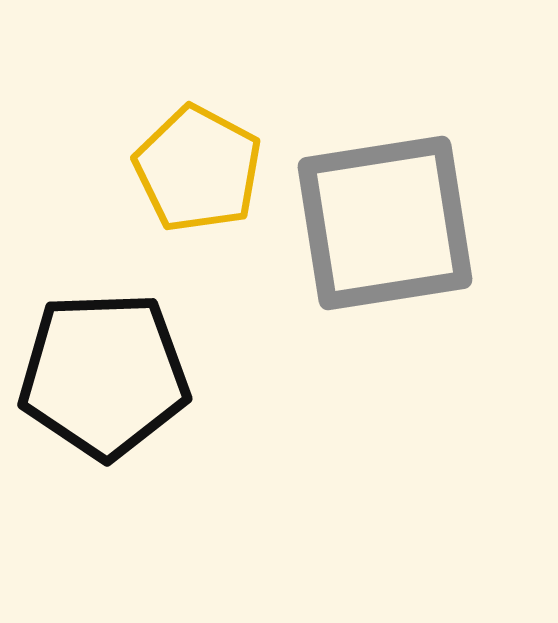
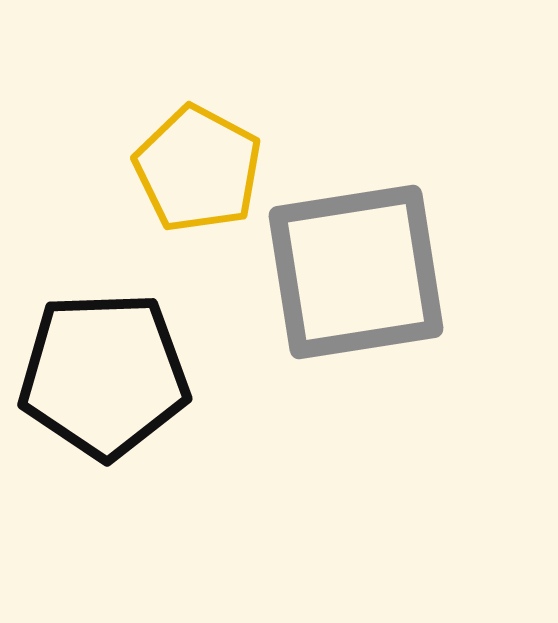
gray square: moved 29 px left, 49 px down
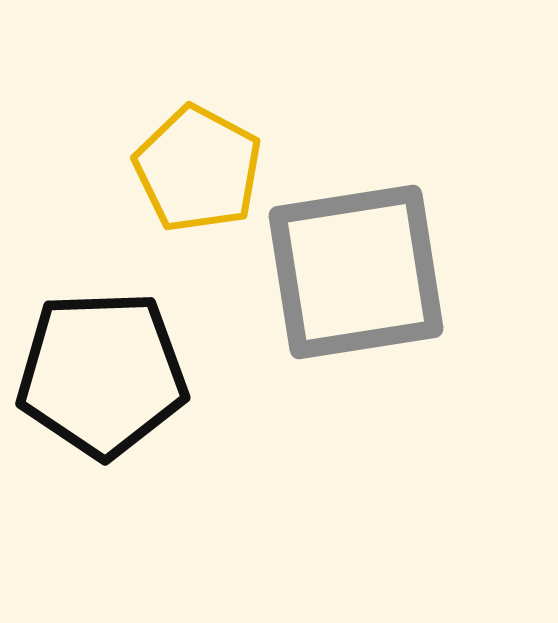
black pentagon: moved 2 px left, 1 px up
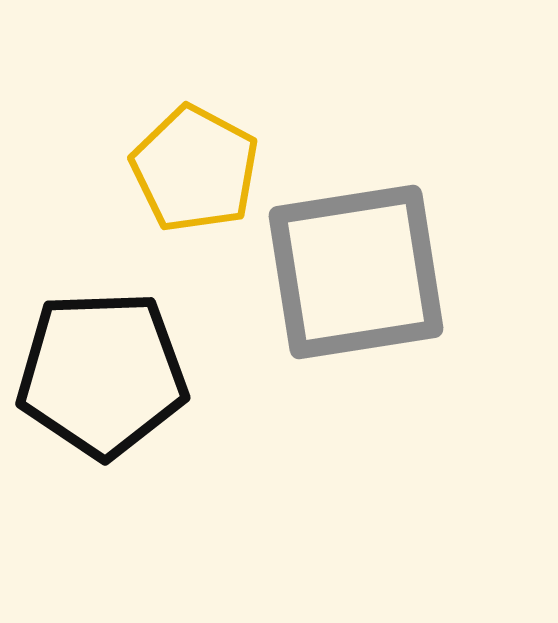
yellow pentagon: moved 3 px left
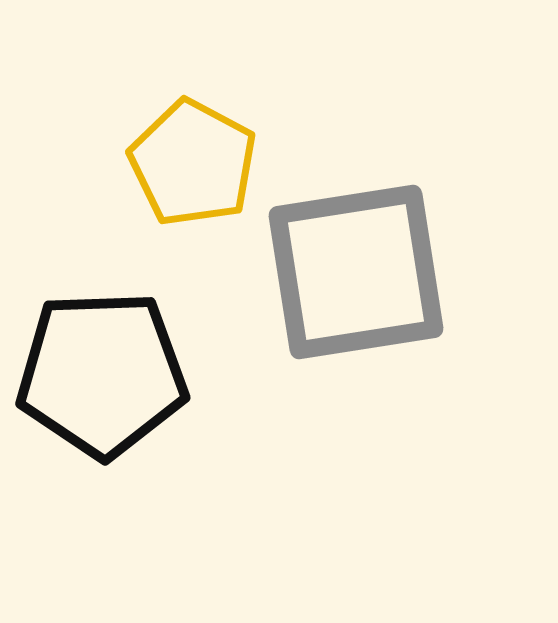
yellow pentagon: moved 2 px left, 6 px up
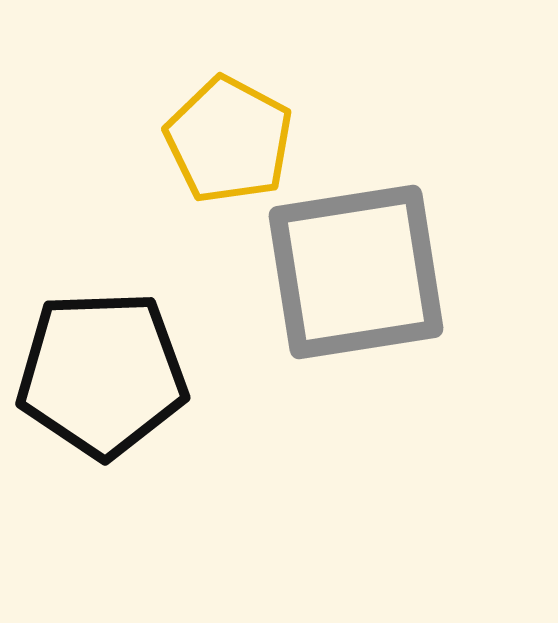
yellow pentagon: moved 36 px right, 23 px up
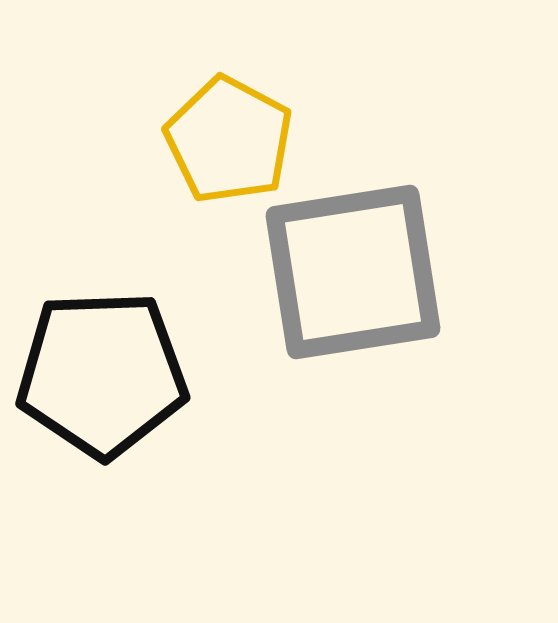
gray square: moved 3 px left
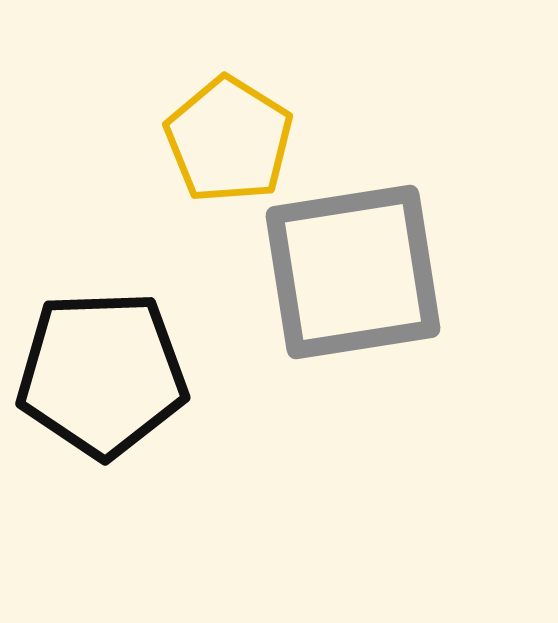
yellow pentagon: rotated 4 degrees clockwise
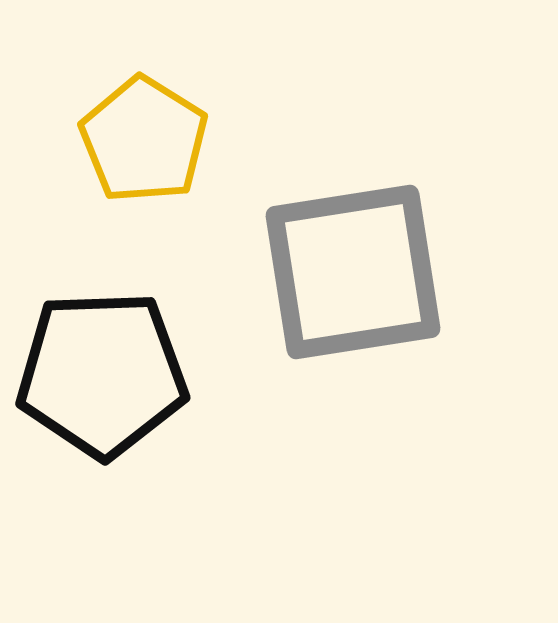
yellow pentagon: moved 85 px left
